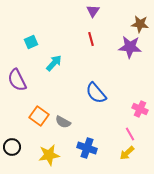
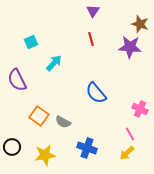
brown star: rotated 12 degrees clockwise
yellow star: moved 4 px left
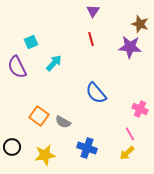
purple semicircle: moved 13 px up
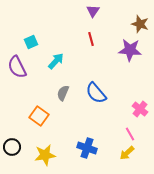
purple star: moved 3 px down
cyan arrow: moved 2 px right, 2 px up
pink cross: rotated 14 degrees clockwise
gray semicircle: moved 29 px up; rotated 84 degrees clockwise
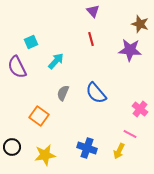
purple triangle: rotated 16 degrees counterclockwise
pink line: rotated 32 degrees counterclockwise
yellow arrow: moved 8 px left, 2 px up; rotated 21 degrees counterclockwise
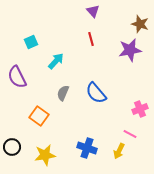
purple star: rotated 15 degrees counterclockwise
purple semicircle: moved 10 px down
pink cross: rotated 28 degrees clockwise
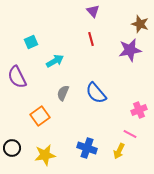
cyan arrow: moved 1 px left; rotated 18 degrees clockwise
pink cross: moved 1 px left, 1 px down
orange square: moved 1 px right; rotated 18 degrees clockwise
black circle: moved 1 px down
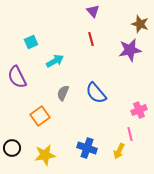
pink line: rotated 48 degrees clockwise
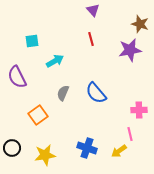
purple triangle: moved 1 px up
cyan square: moved 1 px right, 1 px up; rotated 16 degrees clockwise
pink cross: rotated 21 degrees clockwise
orange square: moved 2 px left, 1 px up
yellow arrow: rotated 28 degrees clockwise
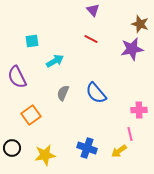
red line: rotated 48 degrees counterclockwise
purple star: moved 2 px right, 1 px up
orange square: moved 7 px left
